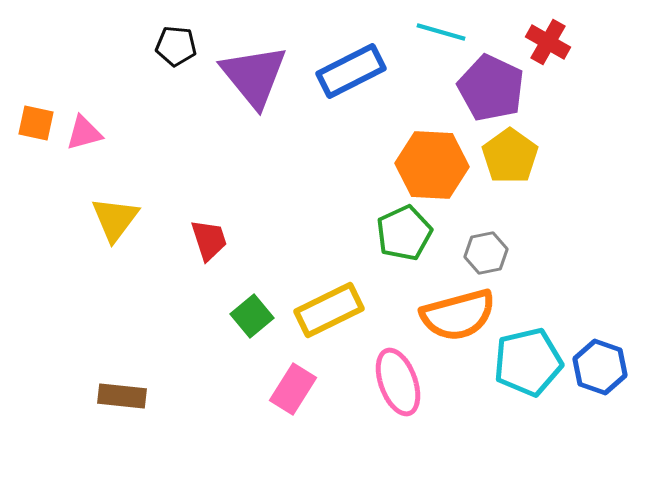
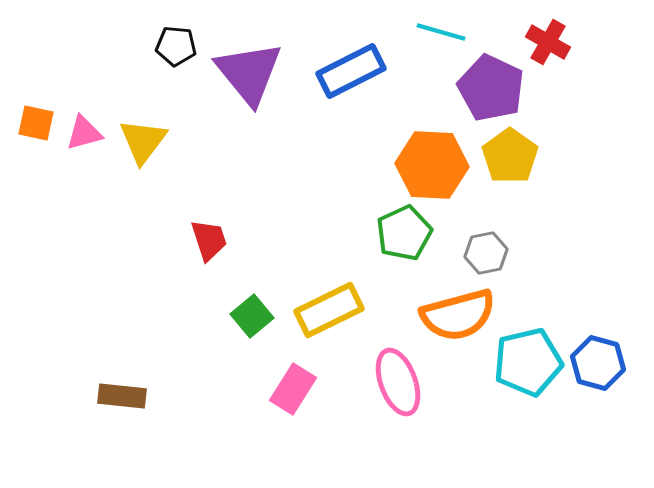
purple triangle: moved 5 px left, 3 px up
yellow triangle: moved 28 px right, 78 px up
blue hexagon: moved 2 px left, 4 px up; rotated 4 degrees counterclockwise
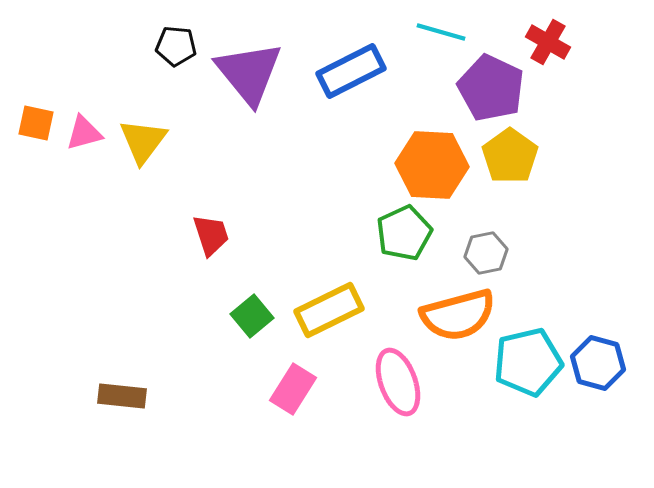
red trapezoid: moved 2 px right, 5 px up
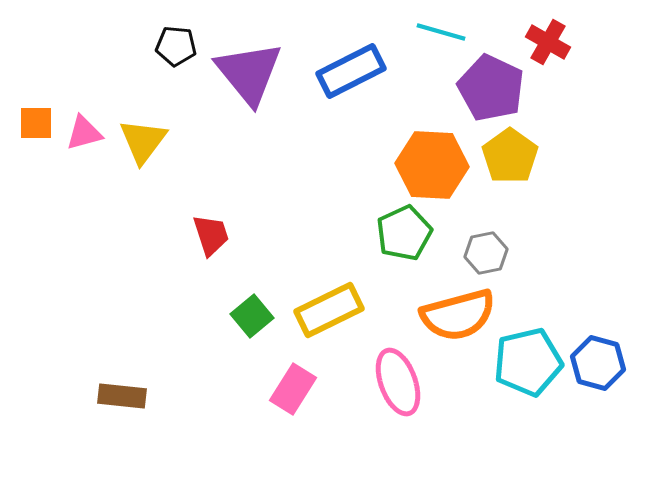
orange square: rotated 12 degrees counterclockwise
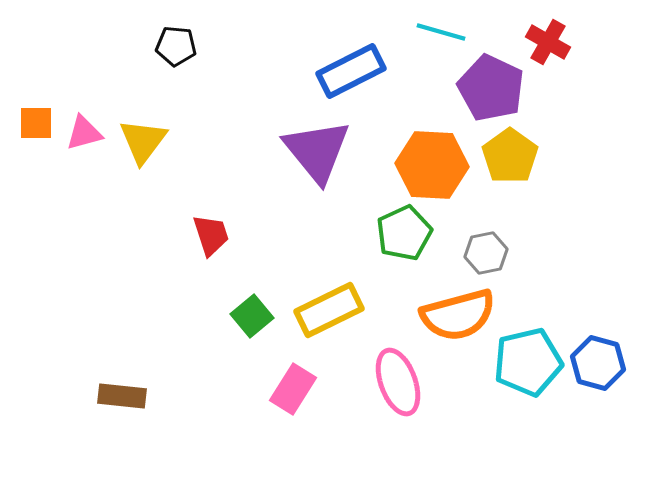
purple triangle: moved 68 px right, 78 px down
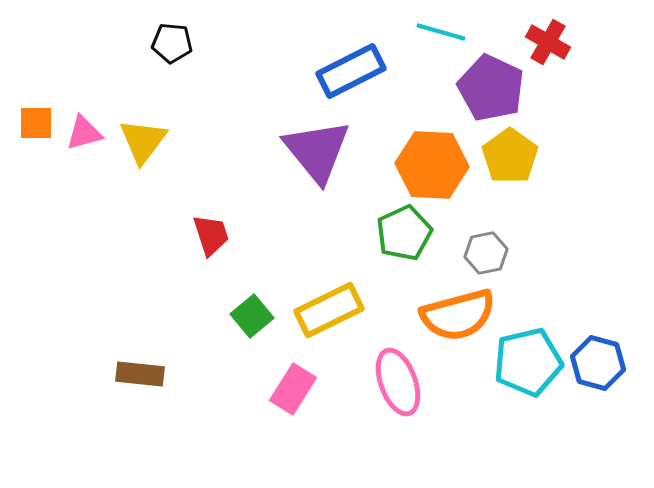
black pentagon: moved 4 px left, 3 px up
brown rectangle: moved 18 px right, 22 px up
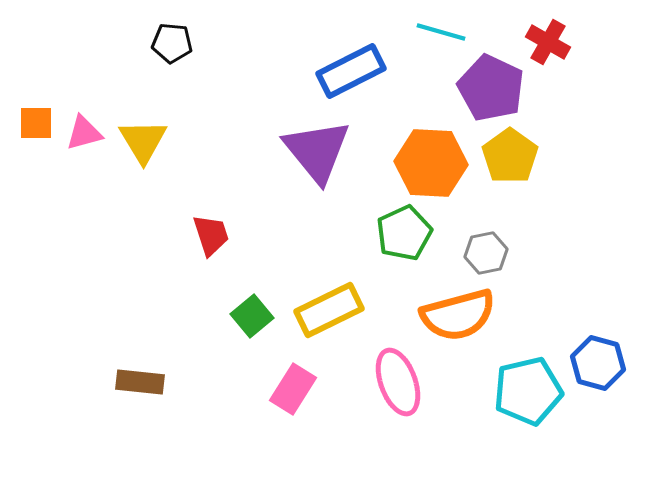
yellow triangle: rotated 8 degrees counterclockwise
orange hexagon: moved 1 px left, 2 px up
cyan pentagon: moved 29 px down
brown rectangle: moved 8 px down
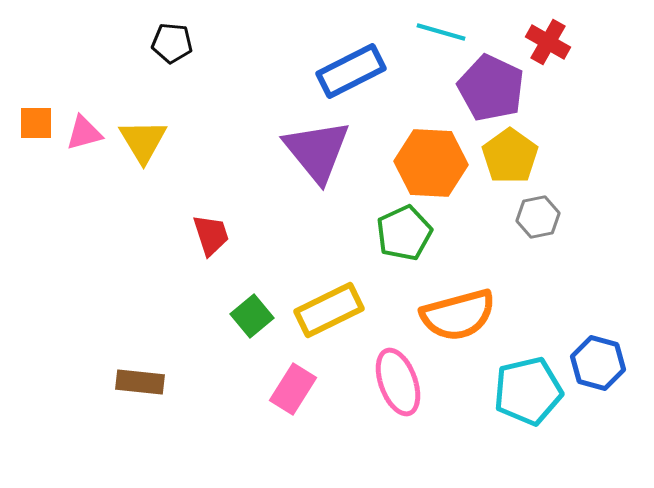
gray hexagon: moved 52 px right, 36 px up
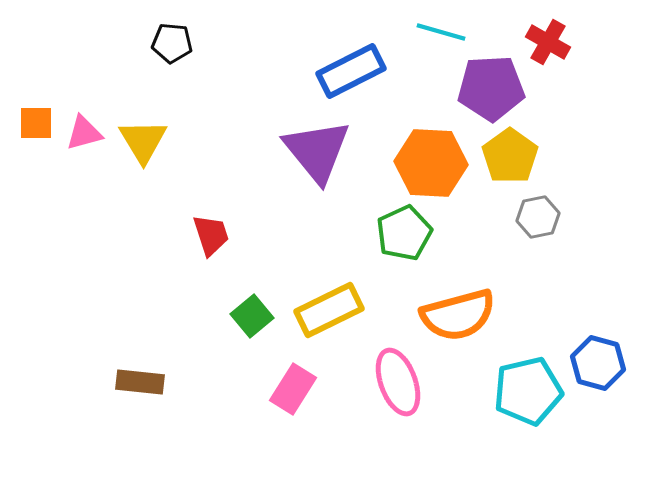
purple pentagon: rotated 28 degrees counterclockwise
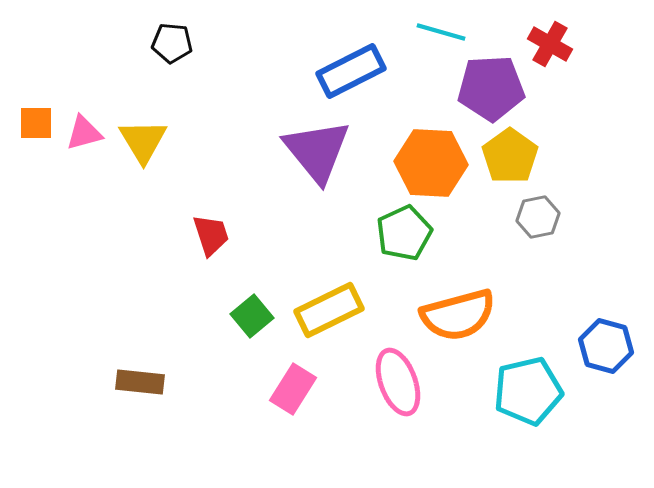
red cross: moved 2 px right, 2 px down
blue hexagon: moved 8 px right, 17 px up
